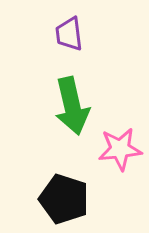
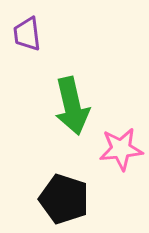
purple trapezoid: moved 42 px left
pink star: moved 1 px right
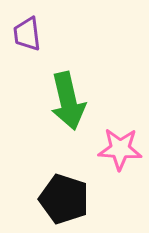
green arrow: moved 4 px left, 5 px up
pink star: moved 1 px left; rotated 9 degrees clockwise
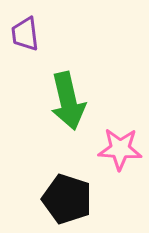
purple trapezoid: moved 2 px left
black pentagon: moved 3 px right
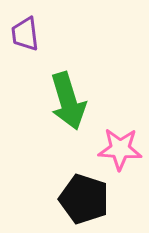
green arrow: rotated 4 degrees counterclockwise
black pentagon: moved 17 px right
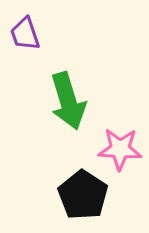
purple trapezoid: rotated 12 degrees counterclockwise
black pentagon: moved 1 px left, 4 px up; rotated 15 degrees clockwise
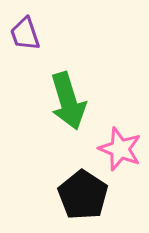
pink star: rotated 18 degrees clockwise
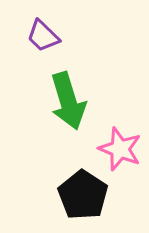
purple trapezoid: moved 18 px right, 2 px down; rotated 27 degrees counterclockwise
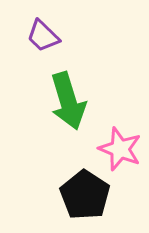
black pentagon: moved 2 px right
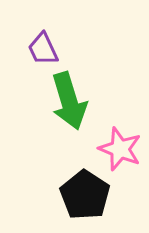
purple trapezoid: moved 13 px down; rotated 21 degrees clockwise
green arrow: moved 1 px right
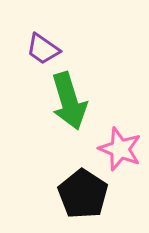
purple trapezoid: rotated 30 degrees counterclockwise
black pentagon: moved 2 px left, 1 px up
